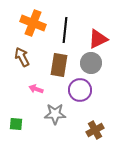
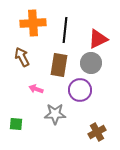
orange cross: rotated 25 degrees counterclockwise
brown cross: moved 2 px right, 2 px down
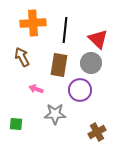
red triangle: rotated 50 degrees counterclockwise
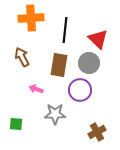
orange cross: moved 2 px left, 5 px up
gray circle: moved 2 px left
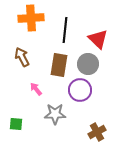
gray circle: moved 1 px left, 1 px down
pink arrow: rotated 32 degrees clockwise
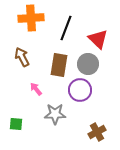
black line: moved 1 px right, 2 px up; rotated 15 degrees clockwise
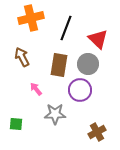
orange cross: rotated 10 degrees counterclockwise
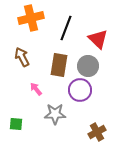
gray circle: moved 2 px down
